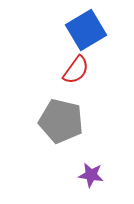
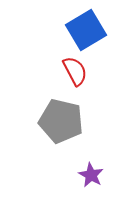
red semicircle: moved 1 px left, 1 px down; rotated 64 degrees counterclockwise
purple star: rotated 20 degrees clockwise
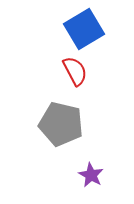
blue square: moved 2 px left, 1 px up
gray pentagon: moved 3 px down
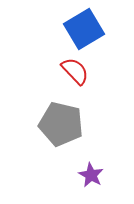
red semicircle: rotated 16 degrees counterclockwise
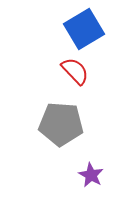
gray pentagon: rotated 9 degrees counterclockwise
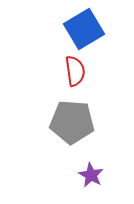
red semicircle: rotated 36 degrees clockwise
gray pentagon: moved 11 px right, 2 px up
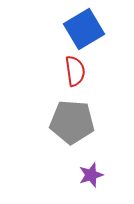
purple star: rotated 25 degrees clockwise
